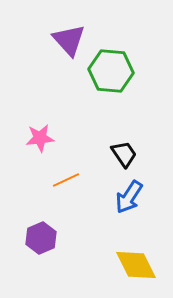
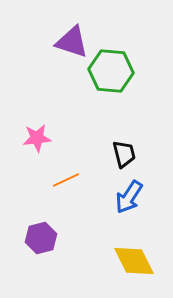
purple triangle: moved 3 px right, 2 px down; rotated 30 degrees counterclockwise
pink star: moved 3 px left
black trapezoid: rotated 20 degrees clockwise
purple hexagon: rotated 8 degrees clockwise
yellow diamond: moved 2 px left, 4 px up
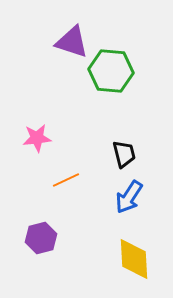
yellow diamond: moved 2 px up; rotated 24 degrees clockwise
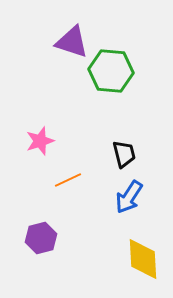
pink star: moved 3 px right, 3 px down; rotated 12 degrees counterclockwise
orange line: moved 2 px right
yellow diamond: moved 9 px right
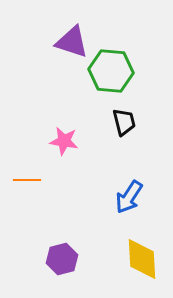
pink star: moved 24 px right; rotated 28 degrees clockwise
black trapezoid: moved 32 px up
orange line: moved 41 px left; rotated 24 degrees clockwise
purple hexagon: moved 21 px right, 21 px down
yellow diamond: moved 1 px left
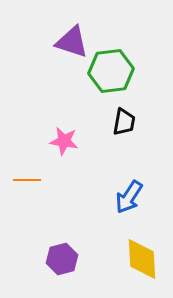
green hexagon: rotated 12 degrees counterclockwise
black trapezoid: rotated 24 degrees clockwise
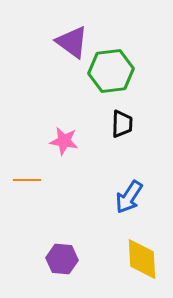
purple triangle: rotated 18 degrees clockwise
black trapezoid: moved 2 px left, 2 px down; rotated 8 degrees counterclockwise
purple hexagon: rotated 20 degrees clockwise
